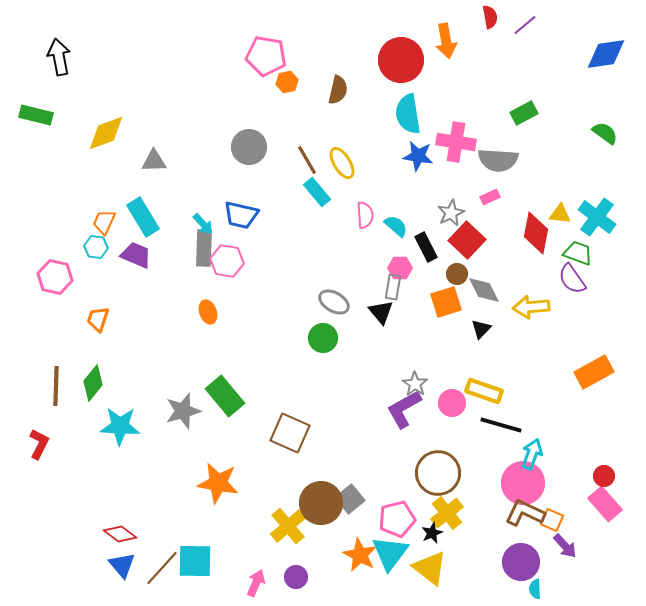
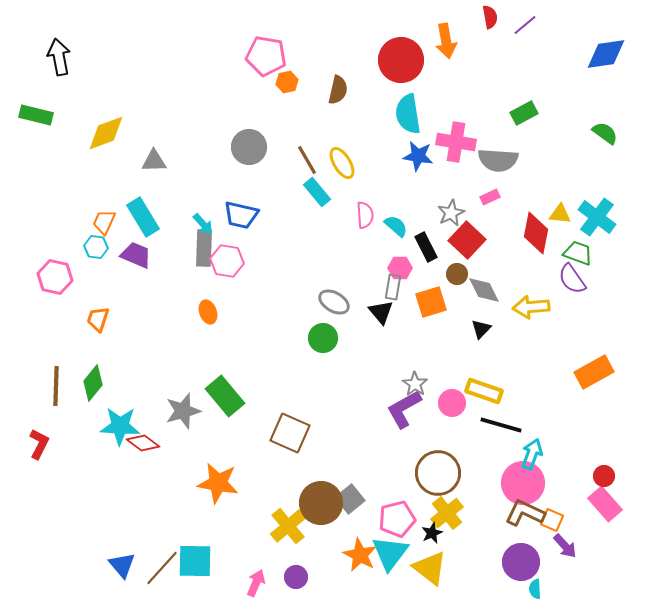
orange square at (446, 302): moved 15 px left
red diamond at (120, 534): moved 23 px right, 91 px up
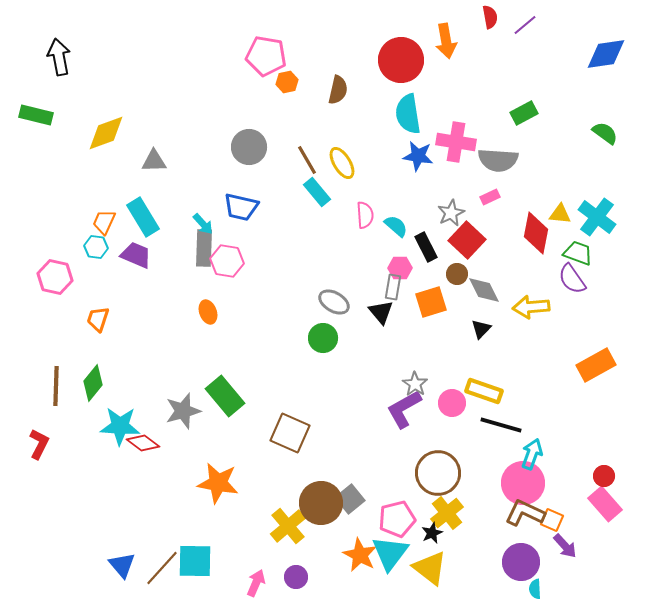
blue trapezoid at (241, 215): moved 8 px up
orange rectangle at (594, 372): moved 2 px right, 7 px up
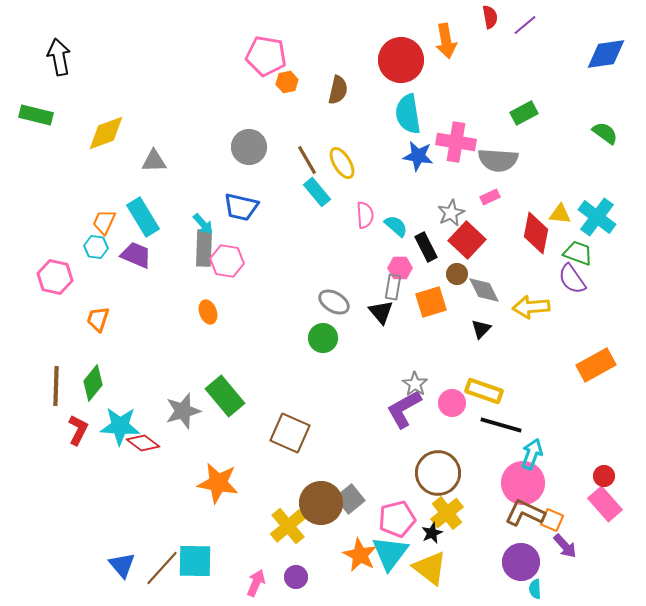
red L-shape at (39, 444): moved 39 px right, 14 px up
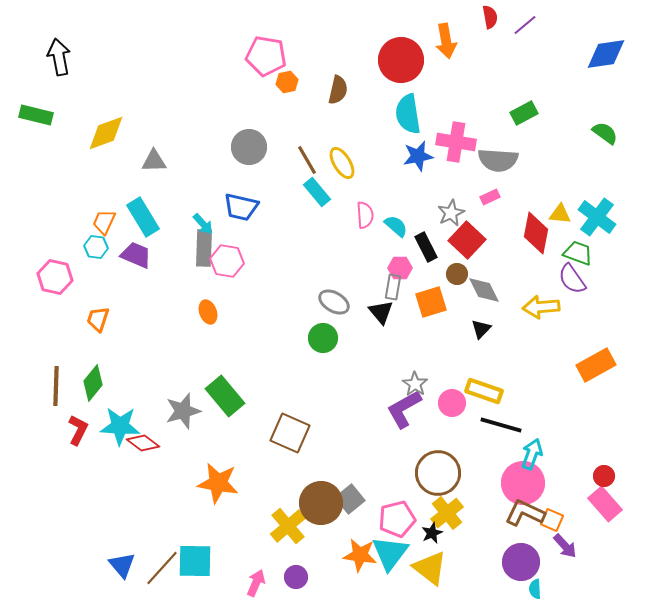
blue star at (418, 156): rotated 20 degrees counterclockwise
yellow arrow at (531, 307): moved 10 px right
orange star at (360, 555): rotated 20 degrees counterclockwise
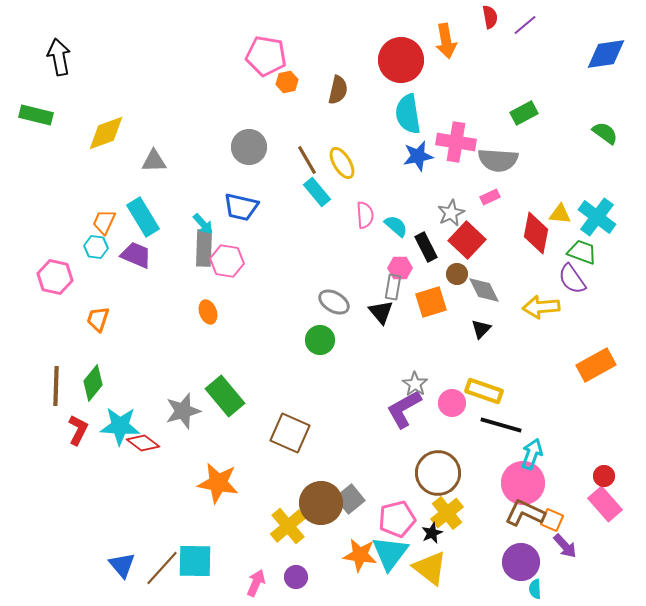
green trapezoid at (578, 253): moved 4 px right, 1 px up
green circle at (323, 338): moved 3 px left, 2 px down
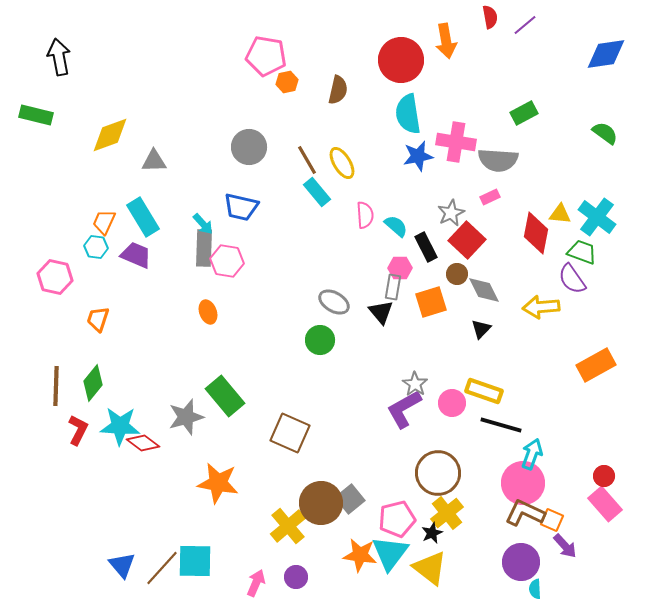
yellow diamond at (106, 133): moved 4 px right, 2 px down
gray star at (183, 411): moved 3 px right, 6 px down
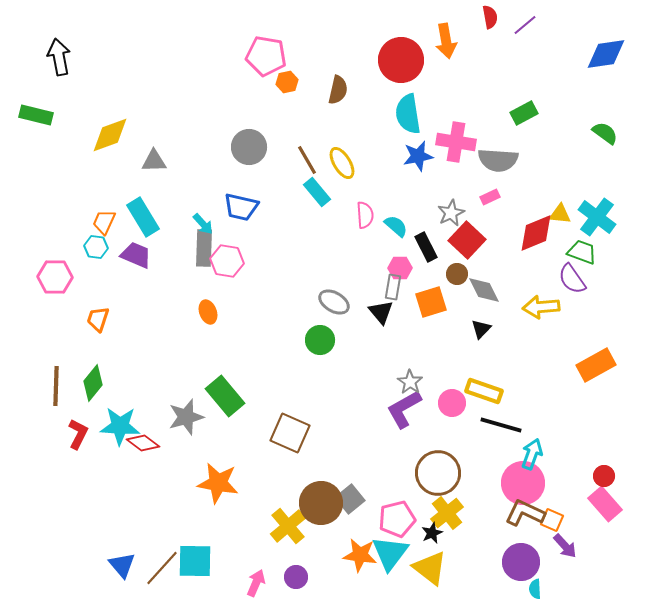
red diamond at (536, 233): rotated 57 degrees clockwise
pink hexagon at (55, 277): rotated 12 degrees counterclockwise
gray star at (415, 384): moved 5 px left, 2 px up
red L-shape at (78, 430): moved 4 px down
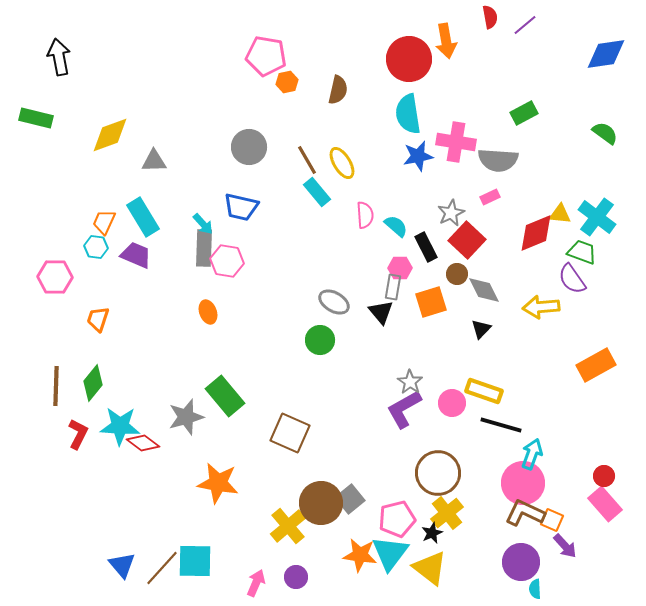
red circle at (401, 60): moved 8 px right, 1 px up
green rectangle at (36, 115): moved 3 px down
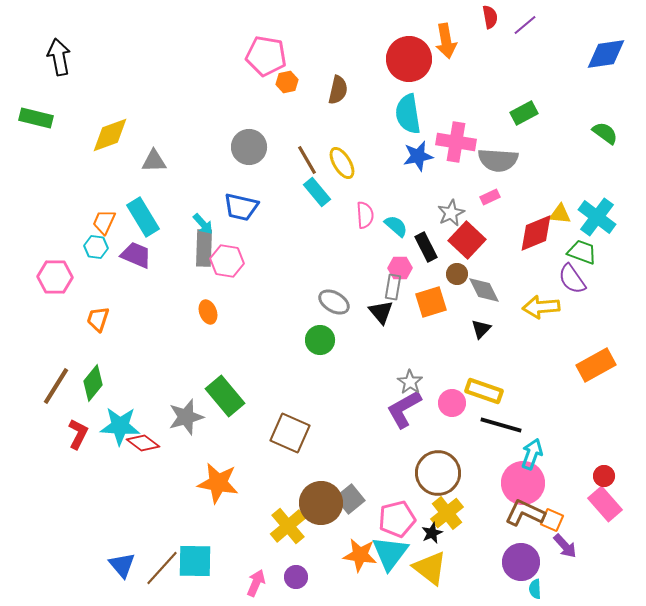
brown line at (56, 386): rotated 30 degrees clockwise
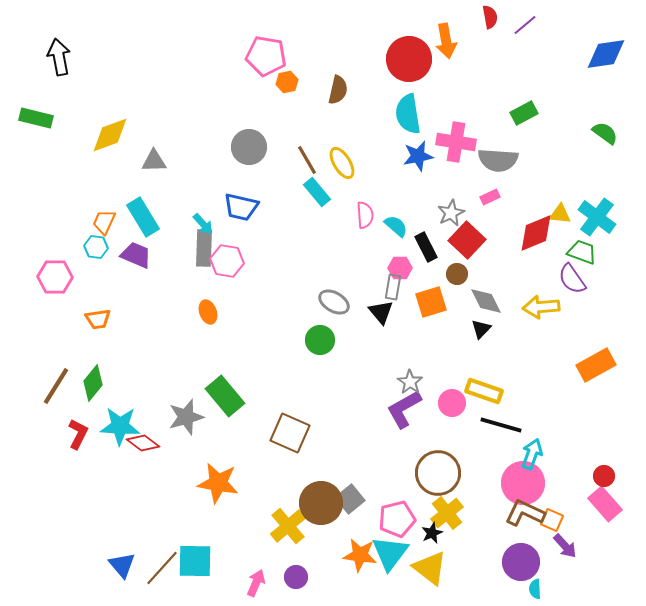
gray diamond at (484, 290): moved 2 px right, 11 px down
orange trapezoid at (98, 319): rotated 116 degrees counterclockwise
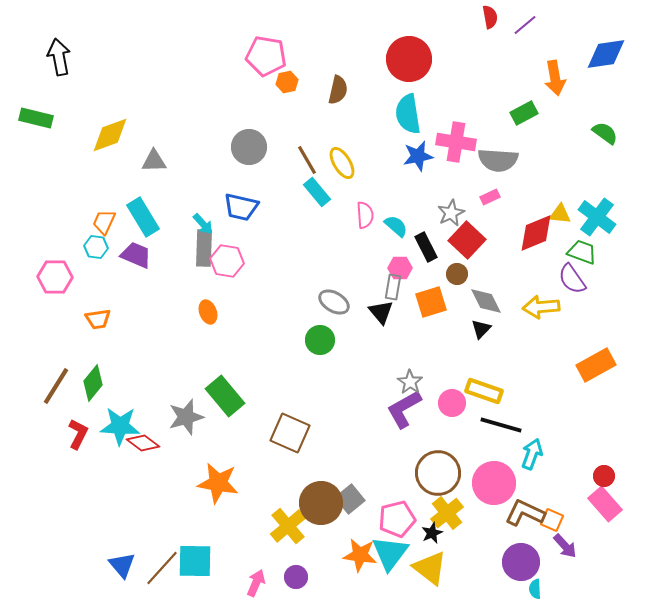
orange arrow at (446, 41): moved 109 px right, 37 px down
pink circle at (523, 483): moved 29 px left
